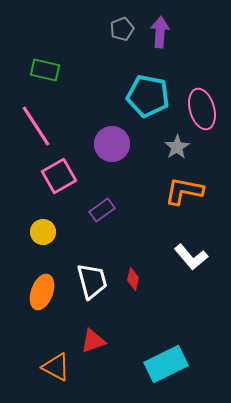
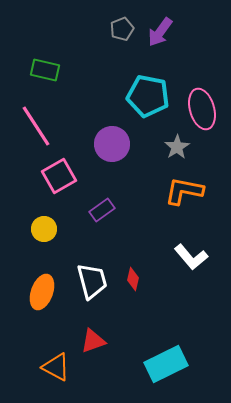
purple arrow: rotated 148 degrees counterclockwise
yellow circle: moved 1 px right, 3 px up
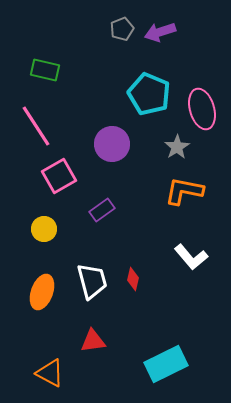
purple arrow: rotated 36 degrees clockwise
cyan pentagon: moved 1 px right, 2 px up; rotated 12 degrees clockwise
red triangle: rotated 12 degrees clockwise
orange triangle: moved 6 px left, 6 px down
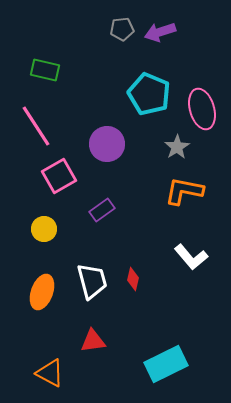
gray pentagon: rotated 15 degrees clockwise
purple circle: moved 5 px left
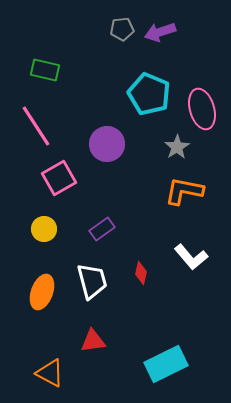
pink square: moved 2 px down
purple rectangle: moved 19 px down
red diamond: moved 8 px right, 6 px up
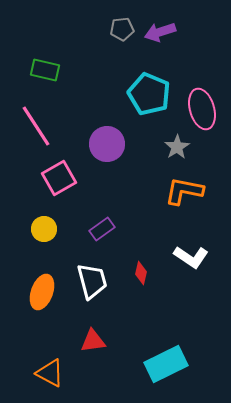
white L-shape: rotated 16 degrees counterclockwise
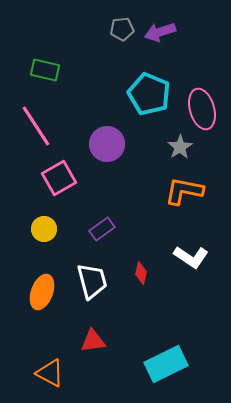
gray star: moved 3 px right
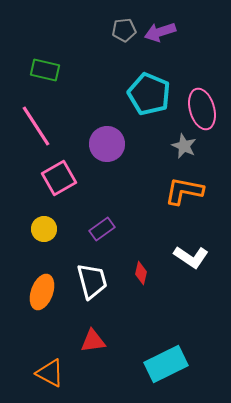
gray pentagon: moved 2 px right, 1 px down
gray star: moved 4 px right, 1 px up; rotated 15 degrees counterclockwise
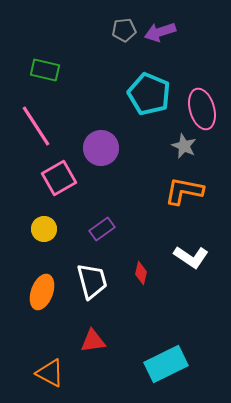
purple circle: moved 6 px left, 4 px down
